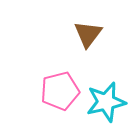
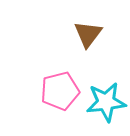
cyan star: rotated 6 degrees clockwise
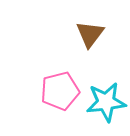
brown triangle: moved 2 px right
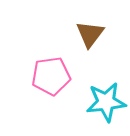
pink pentagon: moved 9 px left, 15 px up; rotated 6 degrees clockwise
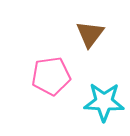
cyan star: moved 2 px left; rotated 9 degrees clockwise
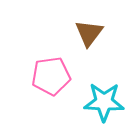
brown triangle: moved 1 px left, 1 px up
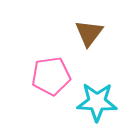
cyan star: moved 7 px left
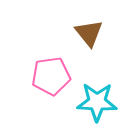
brown triangle: rotated 16 degrees counterclockwise
